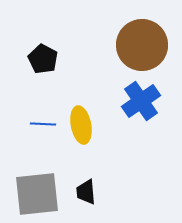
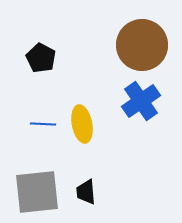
black pentagon: moved 2 px left, 1 px up
yellow ellipse: moved 1 px right, 1 px up
gray square: moved 2 px up
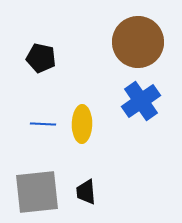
brown circle: moved 4 px left, 3 px up
black pentagon: rotated 16 degrees counterclockwise
yellow ellipse: rotated 12 degrees clockwise
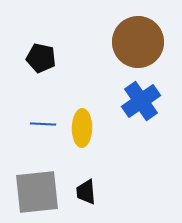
yellow ellipse: moved 4 px down
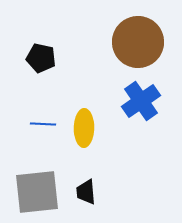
yellow ellipse: moved 2 px right
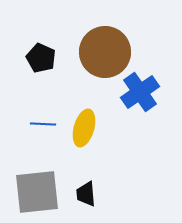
brown circle: moved 33 px left, 10 px down
black pentagon: rotated 12 degrees clockwise
blue cross: moved 1 px left, 9 px up
yellow ellipse: rotated 15 degrees clockwise
black trapezoid: moved 2 px down
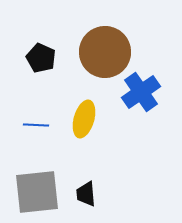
blue cross: moved 1 px right
blue line: moved 7 px left, 1 px down
yellow ellipse: moved 9 px up
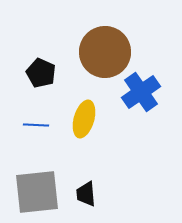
black pentagon: moved 15 px down
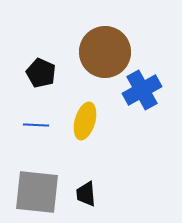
blue cross: moved 1 px right, 2 px up; rotated 6 degrees clockwise
yellow ellipse: moved 1 px right, 2 px down
gray square: rotated 12 degrees clockwise
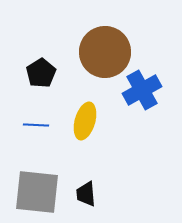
black pentagon: rotated 16 degrees clockwise
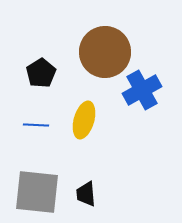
yellow ellipse: moved 1 px left, 1 px up
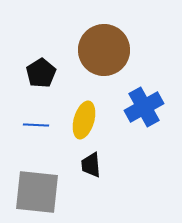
brown circle: moved 1 px left, 2 px up
blue cross: moved 2 px right, 17 px down
black trapezoid: moved 5 px right, 29 px up
